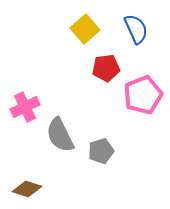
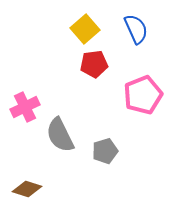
red pentagon: moved 12 px left, 4 px up
gray pentagon: moved 4 px right
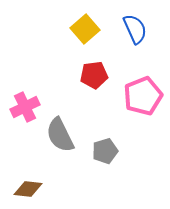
blue semicircle: moved 1 px left
red pentagon: moved 11 px down
pink pentagon: moved 1 px down
brown diamond: moved 1 px right; rotated 12 degrees counterclockwise
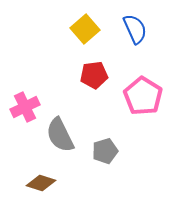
pink pentagon: rotated 18 degrees counterclockwise
brown diamond: moved 13 px right, 6 px up; rotated 12 degrees clockwise
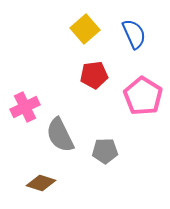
blue semicircle: moved 1 px left, 5 px down
gray pentagon: rotated 15 degrees clockwise
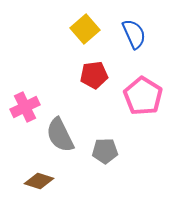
brown diamond: moved 2 px left, 2 px up
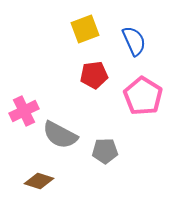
yellow square: rotated 20 degrees clockwise
blue semicircle: moved 7 px down
pink cross: moved 1 px left, 4 px down
gray semicircle: rotated 36 degrees counterclockwise
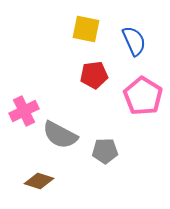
yellow square: moved 1 px right; rotated 32 degrees clockwise
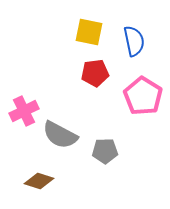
yellow square: moved 3 px right, 3 px down
blue semicircle: rotated 12 degrees clockwise
red pentagon: moved 1 px right, 2 px up
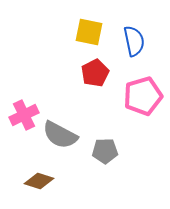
red pentagon: rotated 20 degrees counterclockwise
pink pentagon: rotated 24 degrees clockwise
pink cross: moved 4 px down
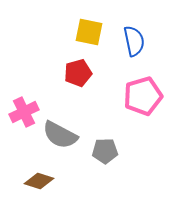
red pentagon: moved 17 px left; rotated 12 degrees clockwise
pink cross: moved 3 px up
